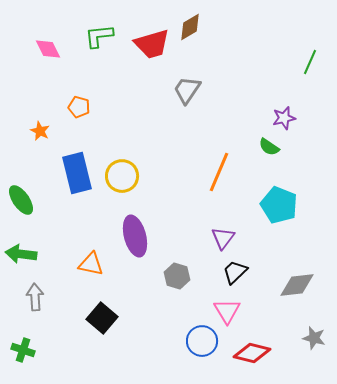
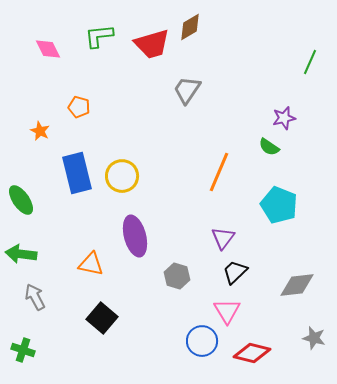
gray arrow: rotated 24 degrees counterclockwise
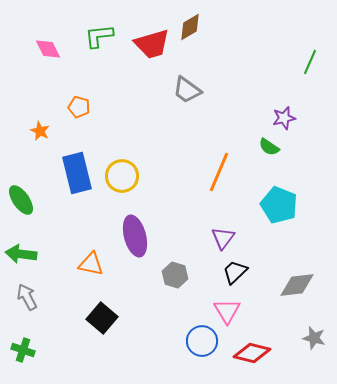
gray trapezoid: rotated 88 degrees counterclockwise
gray hexagon: moved 2 px left, 1 px up
gray arrow: moved 8 px left
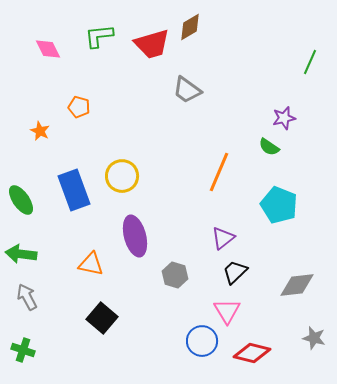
blue rectangle: moved 3 px left, 17 px down; rotated 6 degrees counterclockwise
purple triangle: rotated 15 degrees clockwise
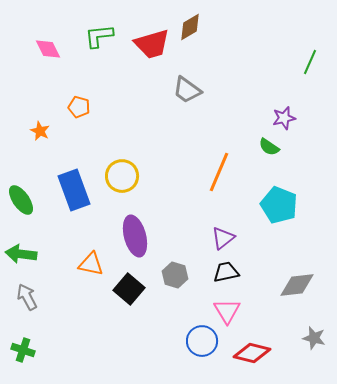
black trapezoid: moved 9 px left; rotated 32 degrees clockwise
black square: moved 27 px right, 29 px up
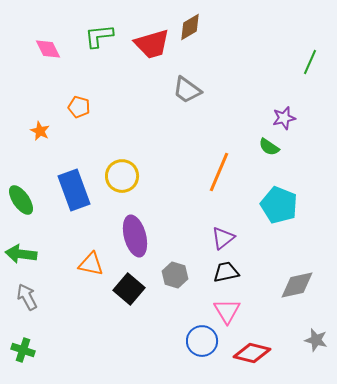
gray diamond: rotated 6 degrees counterclockwise
gray star: moved 2 px right, 2 px down
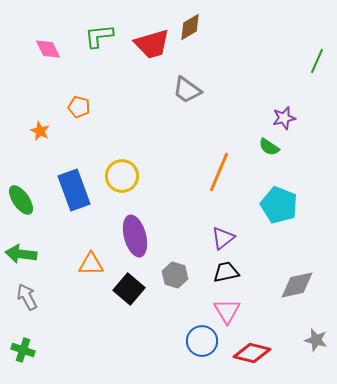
green line: moved 7 px right, 1 px up
orange triangle: rotated 12 degrees counterclockwise
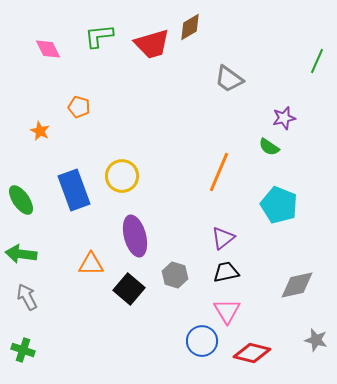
gray trapezoid: moved 42 px right, 11 px up
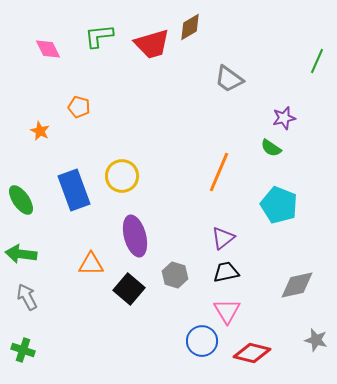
green semicircle: moved 2 px right, 1 px down
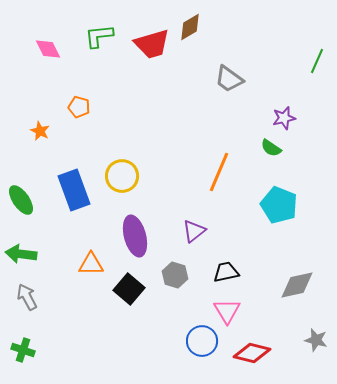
purple triangle: moved 29 px left, 7 px up
